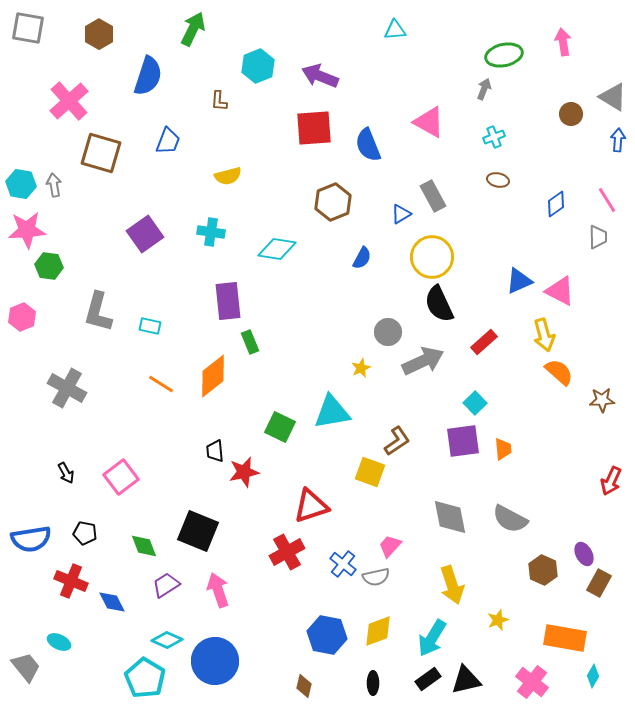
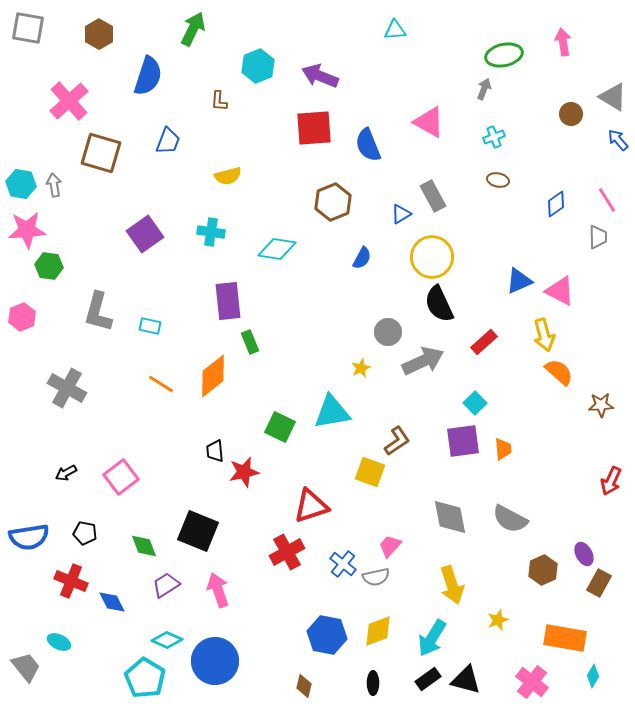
blue arrow at (618, 140): rotated 45 degrees counterclockwise
brown star at (602, 400): moved 1 px left, 5 px down
black arrow at (66, 473): rotated 90 degrees clockwise
blue semicircle at (31, 539): moved 2 px left, 2 px up
brown hexagon at (543, 570): rotated 12 degrees clockwise
black triangle at (466, 680): rotated 28 degrees clockwise
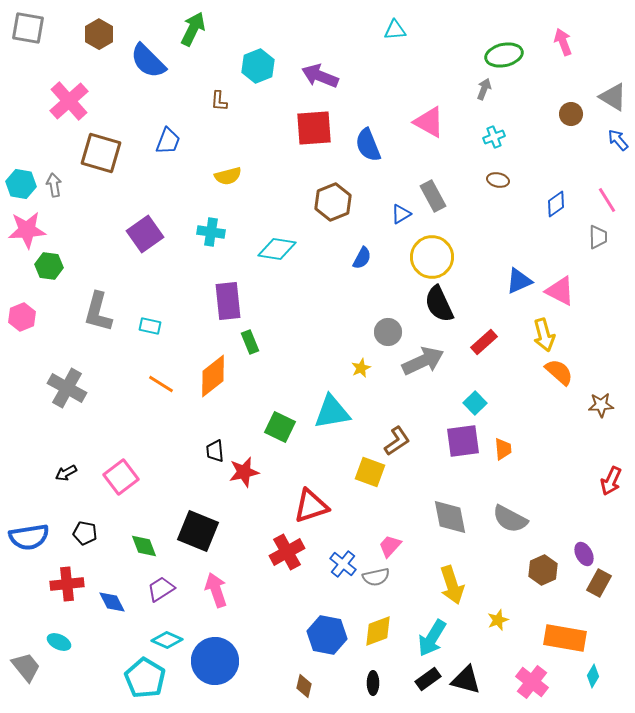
pink arrow at (563, 42): rotated 12 degrees counterclockwise
blue semicircle at (148, 76): moved 15 px up; rotated 117 degrees clockwise
red cross at (71, 581): moved 4 px left, 3 px down; rotated 28 degrees counterclockwise
purple trapezoid at (166, 585): moved 5 px left, 4 px down
pink arrow at (218, 590): moved 2 px left
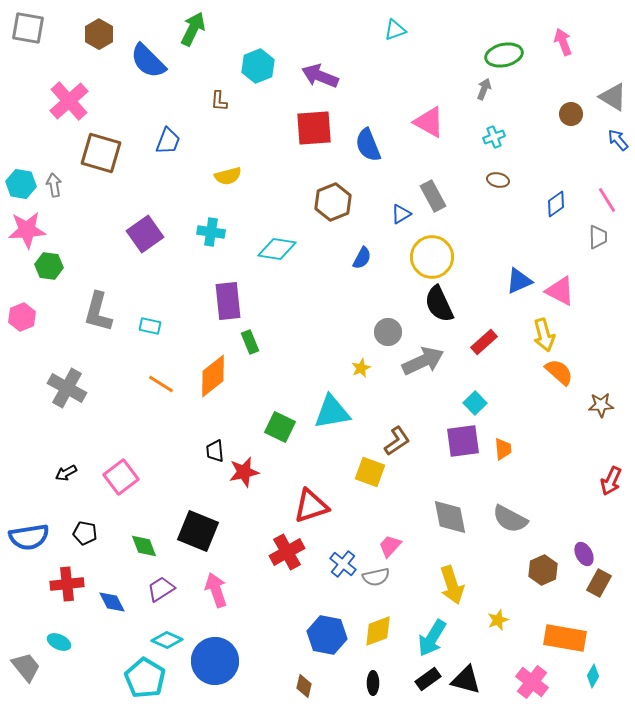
cyan triangle at (395, 30): rotated 15 degrees counterclockwise
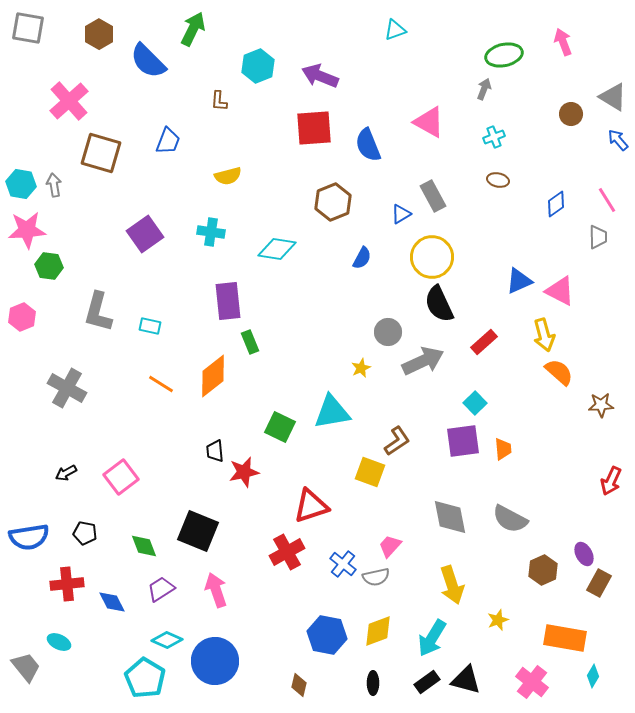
black rectangle at (428, 679): moved 1 px left, 3 px down
brown diamond at (304, 686): moved 5 px left, 1 px up
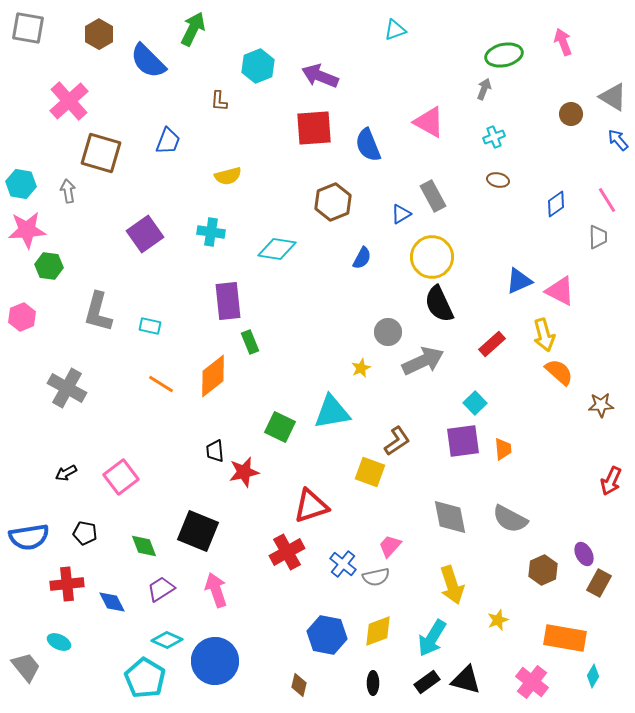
gray arrow at (54, 185): moved 14 px right, 6 px down
red rectangle at (484, 342): moved 8 px right, 2 px down
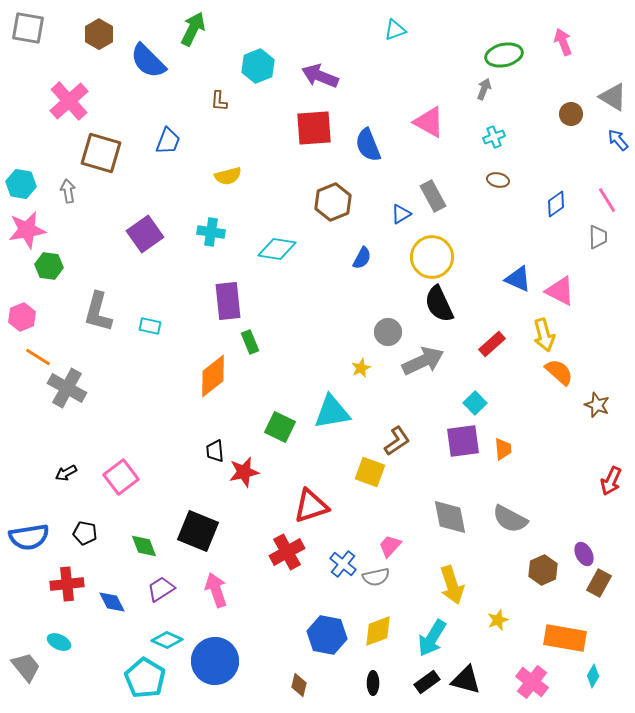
pink star at (27, 230): rotated 6 degrees counterclockwise
blue triangle at (519, 281): moved 1 px left, 2 px up; rotated 48 degrees clockwise
orange line at (161, 384): moved 123 px left, 27 px up
brown star at (601, 405): moved 4 px left; rotated 25 degrees clockwise
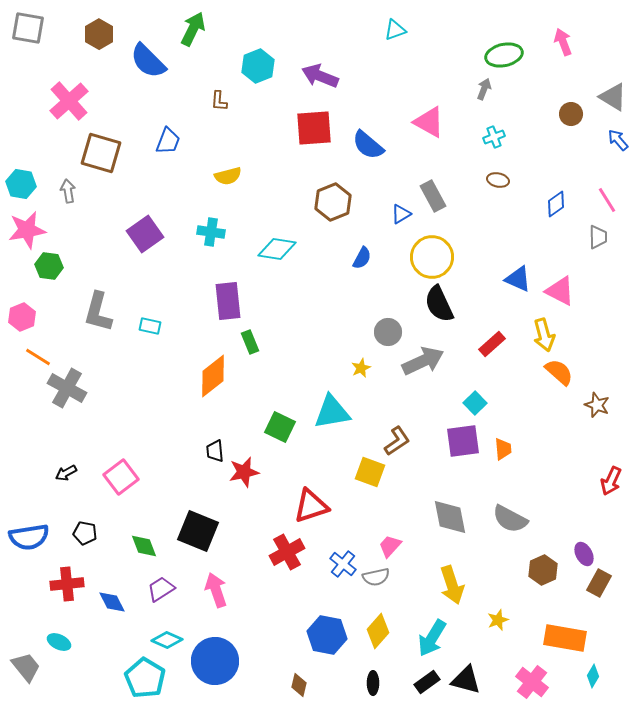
blue semicircle at (368, 145): rotated 28 degrees counterclockwise
yellow diamond at (378, 631): rotated 28 degrees counterclockwise
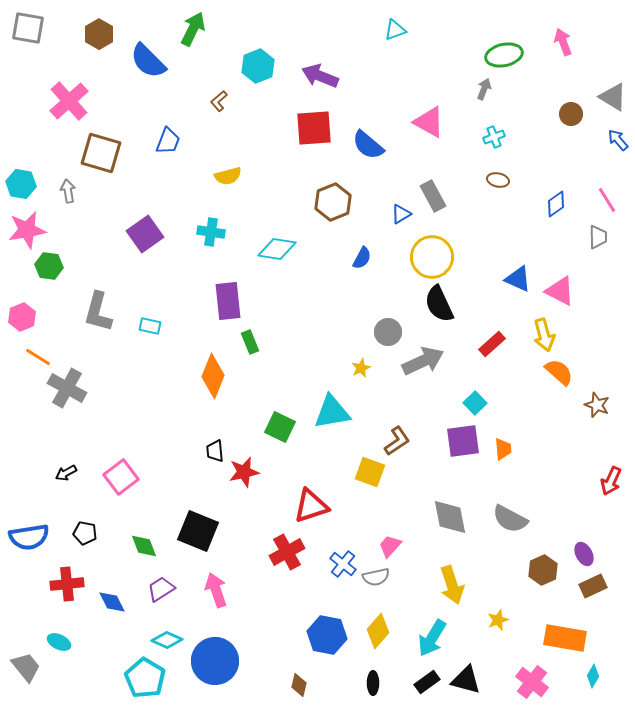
brown L-shape at (219, 101): rotated 45 degrees clockwise
orange diamond at (213, 376): rotated 30 degrees counterclockwise
brown rectangle at (599, 583): moved 6 px left, 3 px down; rotated 36 degrees clockwise
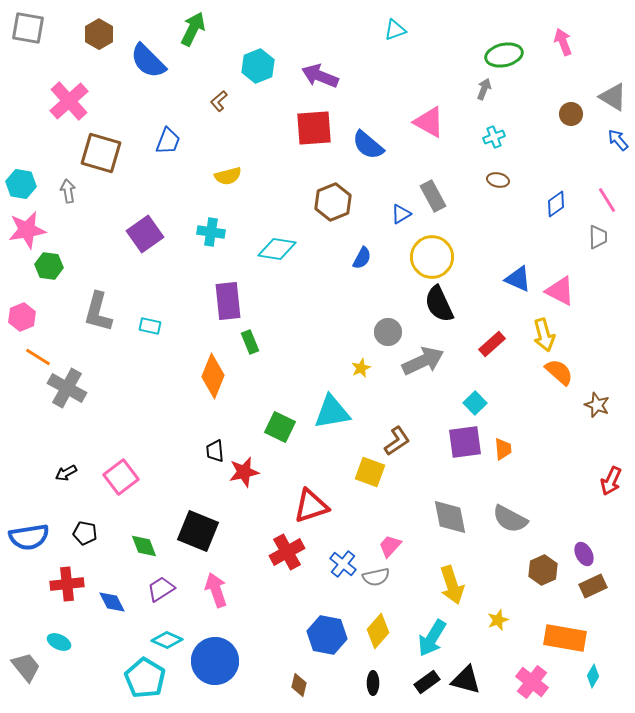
purple square at (463, 441): moved 2 px right, 1 px down
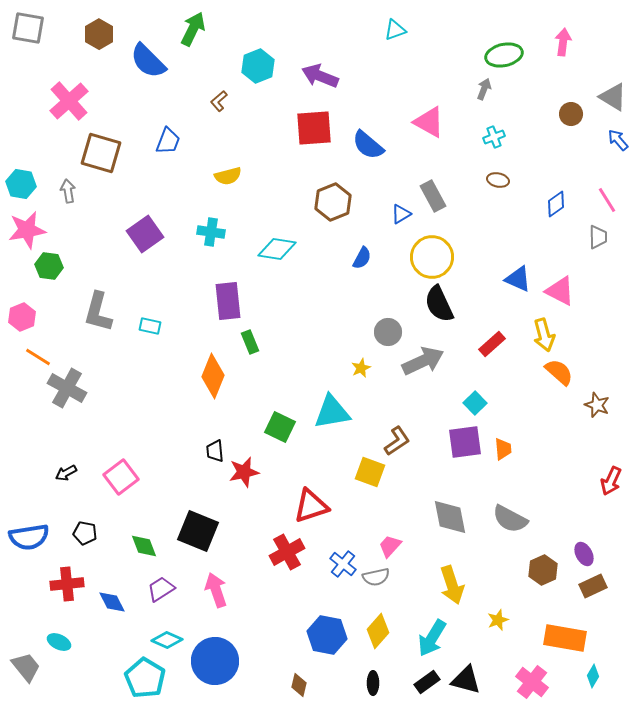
pink arrow at (563, 42): rotated 28 degrees clockwise
